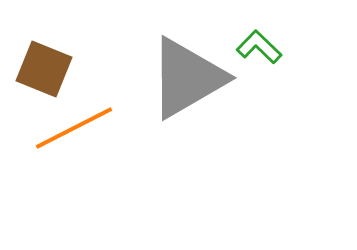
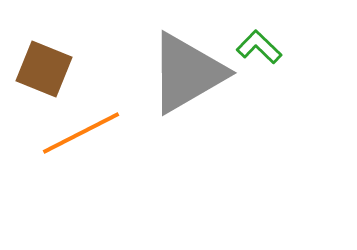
gray triangle: moved 5 px up
orange line: moved 7 px right, 5 px down
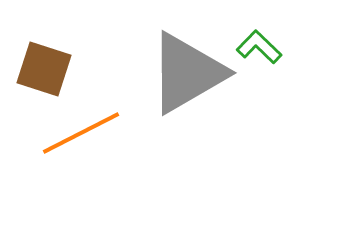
brown square: rotated 4 degrees counterclockwise
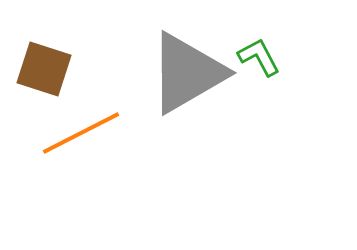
green L-shape: moved 10 px down; rotated 18 degrees clockwise
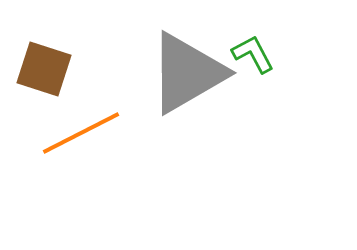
green L-shape: moved 6 px left, 3 px up
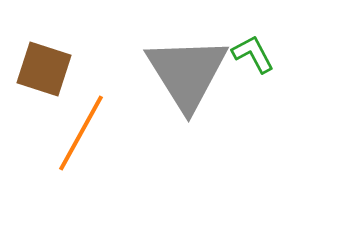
gray triangle: rotated 32 degrees counterclockwise
orange line: rotated 34 degrees counterclockwise
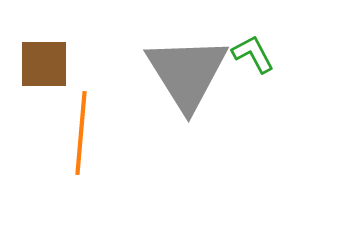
brown square: moved 5 px up; rotated 18 degrees counterclockwise
orange line: rotated 24 degrees counterclockwise
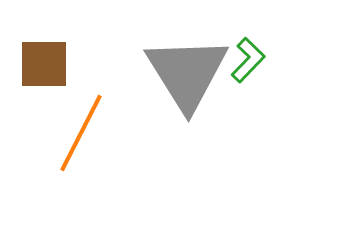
green L-shape: moved 5 px left, 6 px down; rotated 72 degrees clockwise
orange line: rotated 22 degrees clockwise
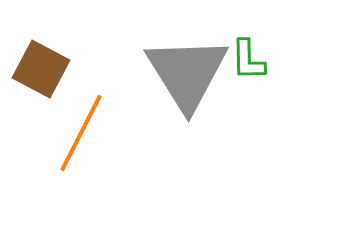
green L-shape: rotated 135 degrees clockwise
brown square: moved 3 px left, 5 px down; rotated 28 degrees clockwise
